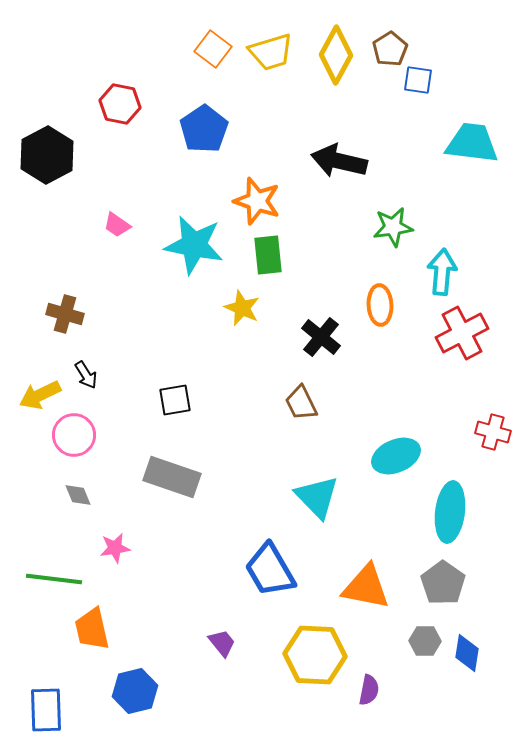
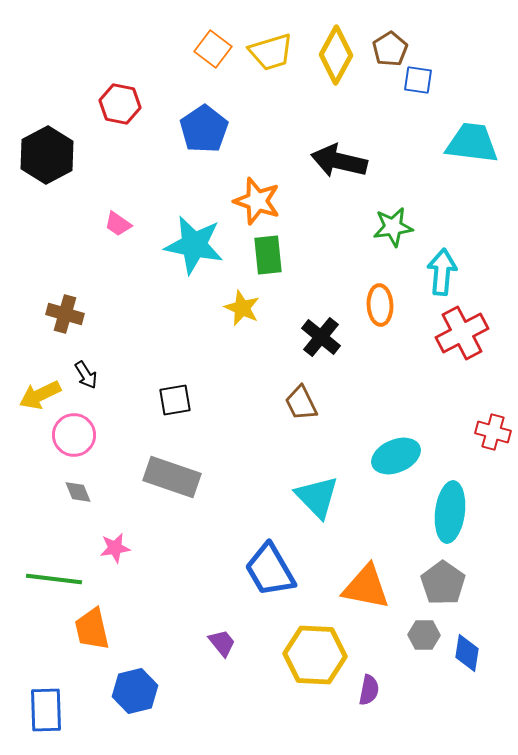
pink trapezoid at (117, 225): moved 1 px right, 1 px up
gray diamond at (78, 495): moved 3 px up
gray hexagon at (425, 641): moved 1 px left, 6 px up
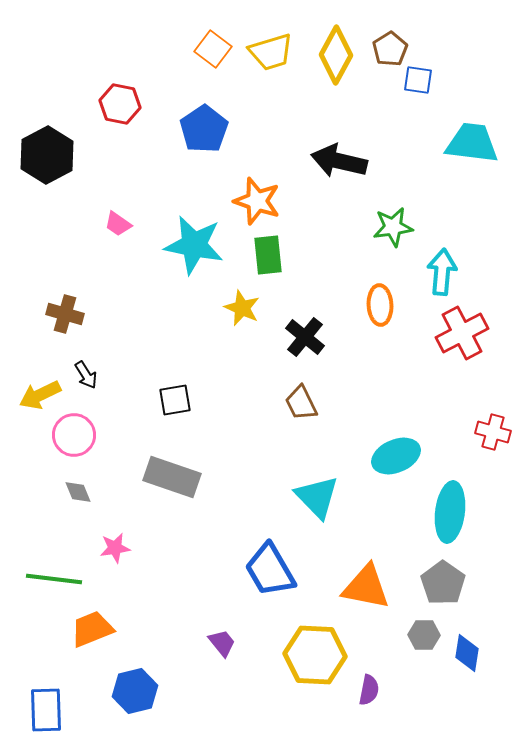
black cross at (321, 337): moved 16 px left
orange trapezoid at (92, 629): rotated 81 degrees clockwise
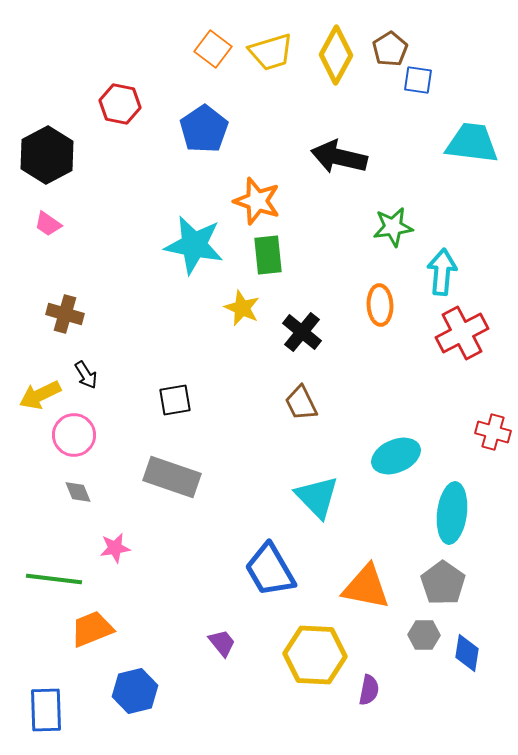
black arrow at (339, 161): moved 4 px up
pink trapezoid at (118, 224): moved 70 px left
black cross at (305, 337): moved 3 px left, 5 px up
cyan ellipse at (450, 512): moved 2 px right, 1 px down
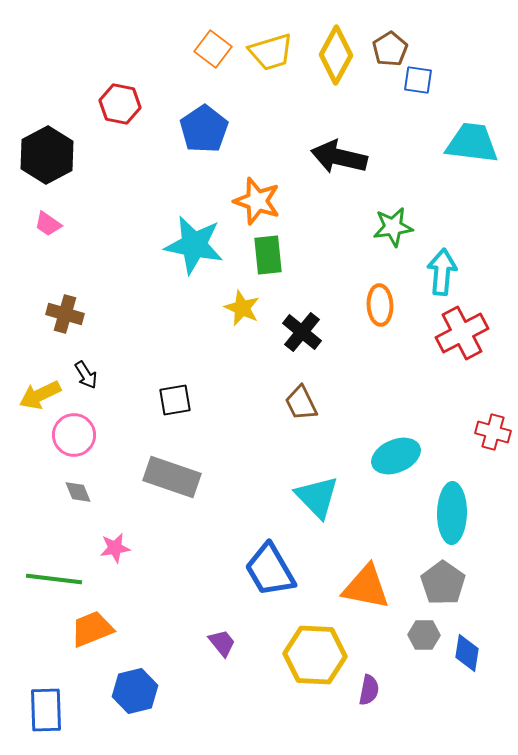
cyan ellipse at (452, 513): rotated 6 degrees counterclockwise
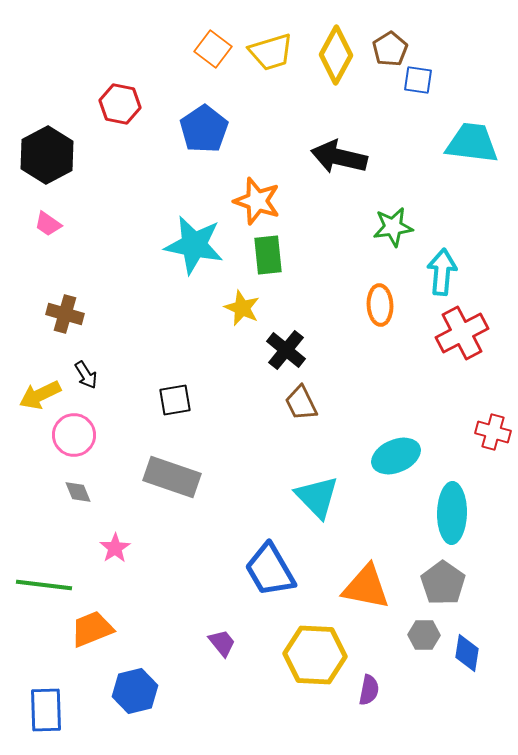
black cross at (302, 332): moved 16 px left, 18 px down
pink star at (115, 548): rotated 24 degrees counterclockwise
green line at (54, 579): moved 10 px left, 6 px down
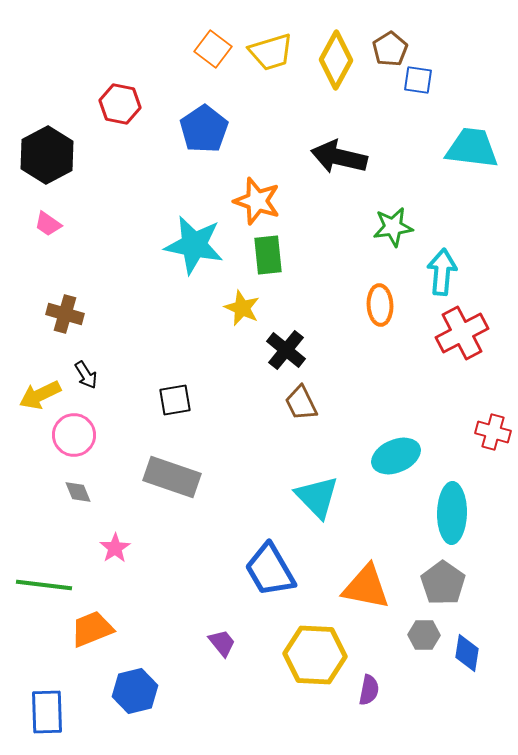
yellow diamond at (336, 55): moved 5 px down
cyan trapezoid at (472, 143): moved 5 px down
blue rectangle at (46, 710): moved 1 px right, 2 px down
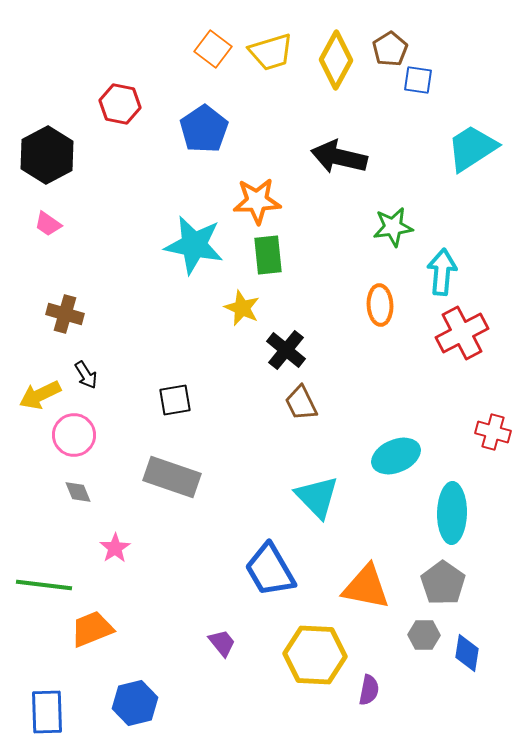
cyan trapezoid at (472, 148): rotated 40 degrees counterclockwise
orange star at (257, 201): rotated 21 degrees counterclockwise
blue hexagon at (135, 691): moved 12 px down
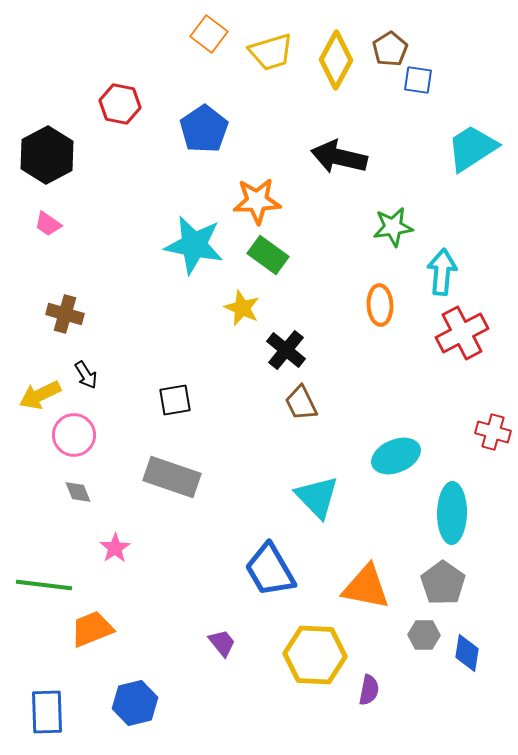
orange square at (213, 49): moved 4 px left, 15 px up
green rectangle at (268, 255): rotated 48 degrees counterclockwise
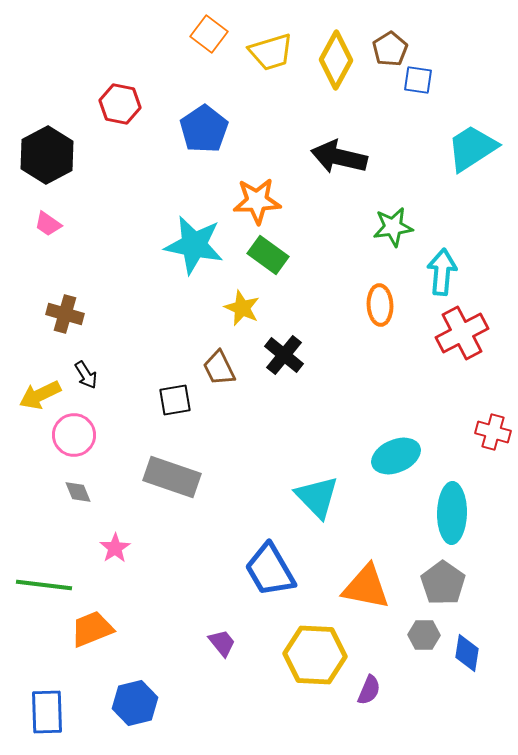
black cross at (286, 350): moved 2 px left, 5 px down
brown trapezoid at (301, 403): moved 82 px left, 35 px up
purple semicircle at (369, 690): rotated 12 degrees clockwise
